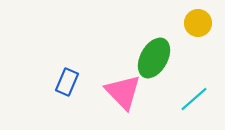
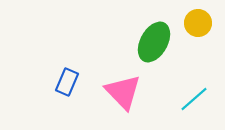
green ellipse: moved 16 px up
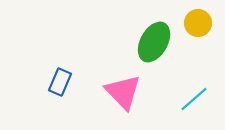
blue rectangle: moved 7 px left
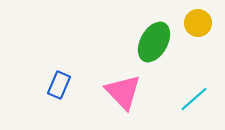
blue rectangle: moved 1 px left, 3 px down
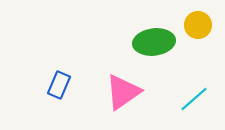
yellow circle: moved 2 px down
green ellipse: rotated 54 degrees clockwise
pink triangle: rotated 39 degrees clockwise
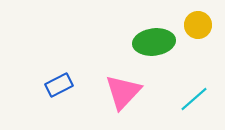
blue rectangle: rotated 40 degrees clockwise
pink triangle: rotated 12 degrees counterclockwise
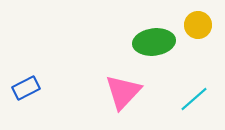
blue rectangle: moved 33 px left, 3 px down
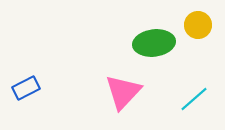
green ellipse: moved 1 px down
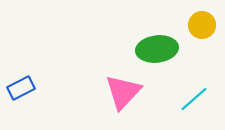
yellow circle: moved 4 px right
green ellipse: moved 3 px right, 6 px down
blue rectangle: moved 5 px left
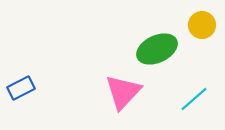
green ellipse: rotated 18 degrees counterclockwise
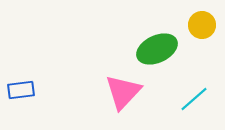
blue rectangle: moved 2 px down; rotated 20 degrees clockwise
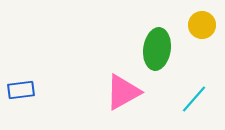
green ellipse: rotated 57 degrees counterclockwise
pink triangle: rotated 18 degrees clockwise
cyan line: rotated 8 degrees counterclockwise
